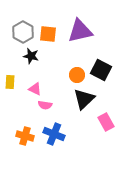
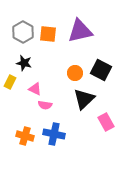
black star: moved 7 px left, 7 px down
orange circle: moved 2 px left, 2 px up
yellow rectangle: rotated 24 degrees clockwise
blue cross: rotated 10 degrees counterclockwise
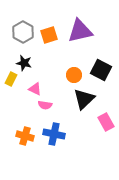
orange square: moved 1 px right, 1 px down; rotated 24 degrees counterclockwise
orange circle: moved 1 px left, 2 px down
yellow rectangle: moved 1 px right, 3 px up
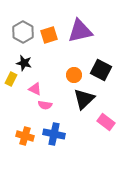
pink rectangle: rotated 24 degrees counterclockwise
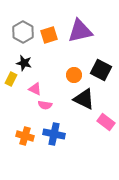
black triangle: rotated 50 degrees counterclockwise
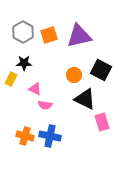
purple triangle: moved 1 px left, 5 px down
black star: rotated 14 degrees counterclockwise
black triangle: moved 1 px right
pink rectangle: moved 4 px left; rotated 36 degrees clockwise
blue cross: moved 4 px left, 2 px down
